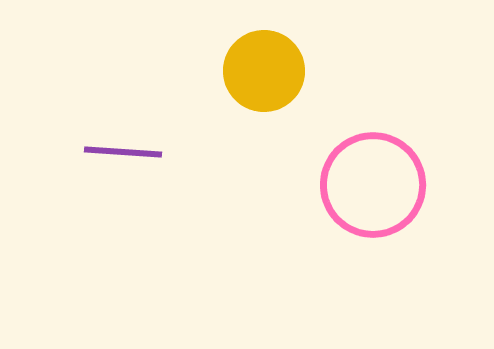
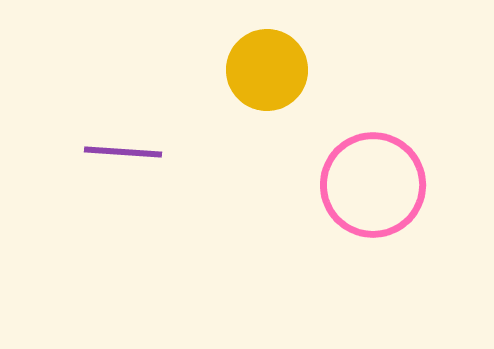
yellow circle: moved 3 px right, 1 px up
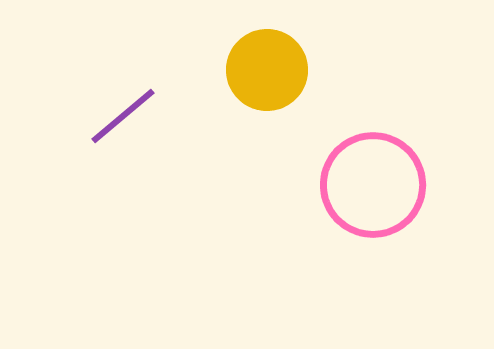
purple line: moved 36 px up; rotated 44 degrees counterclockwise
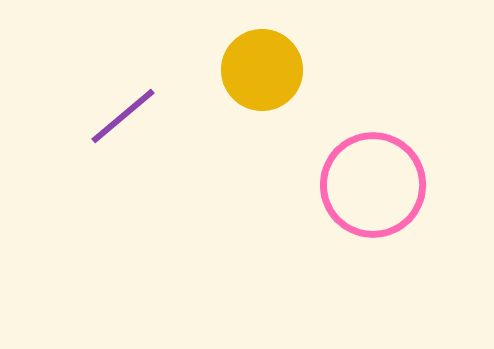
yellow circle: moved 5 px left
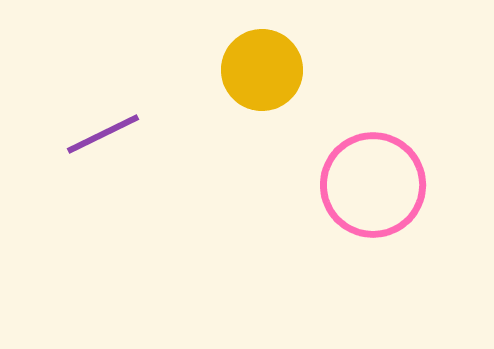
purple line: moved 20 px left, 18 px down; rotated 14 degrees clockwise
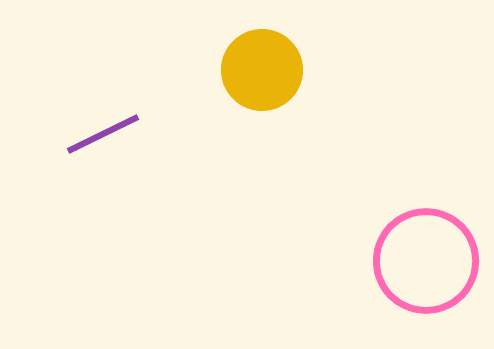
pink circle: moved 53 px right, 76 px down
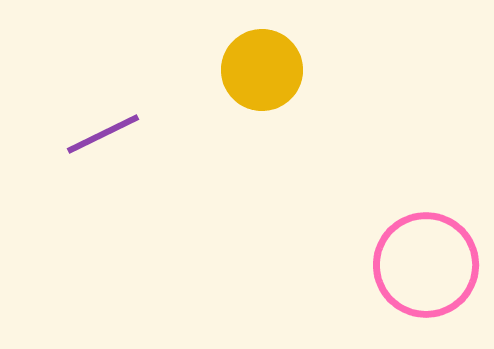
pink circle: moved 4 px down
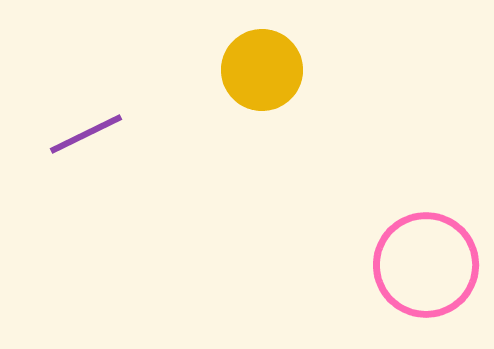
purple line: moved 17 px left
